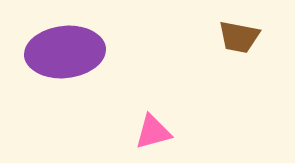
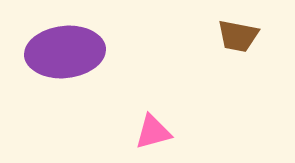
brown trapezoid: moved 1 px left, 1 px up
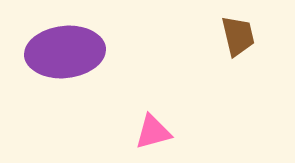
brown trapezoid: rotated 114 degrees counterclockwise
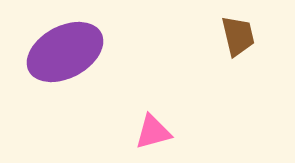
purple ellipse: rotated 22 degrees counterclockwise
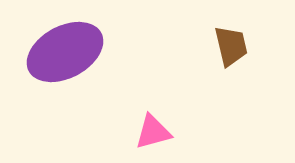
brown trapezoid: moved 7 px left, 10 px down
